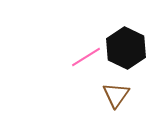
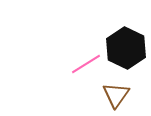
pink line: moved 7 px down
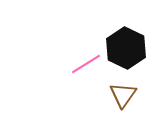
brown triangle: moved 7 px right
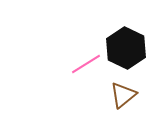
brown triangle: rotated 16 degrees clockwise
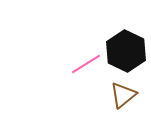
black hexagon: moved 3 px down
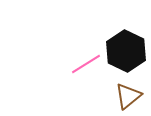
brown triangle: moved 5 px right, 1 px down
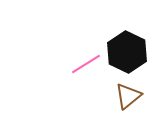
black hexagon: moved 1 px right, 1 px down
